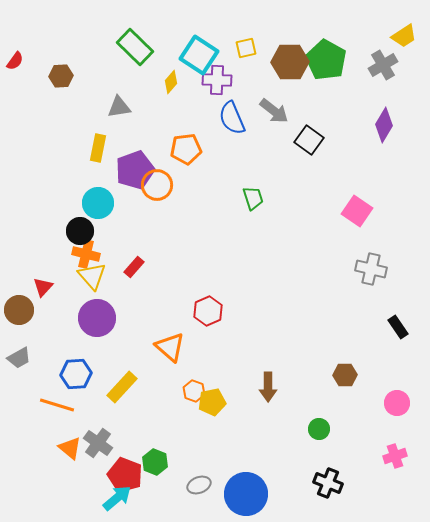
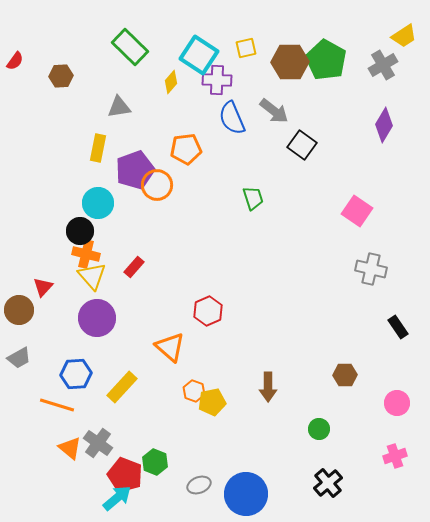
green rectangle at (135, 47): moved 5 px left
black square at (309, 140): moved 7 px left, 5 px down
black cross at (328, 483): rotated 28 degrees clockwise
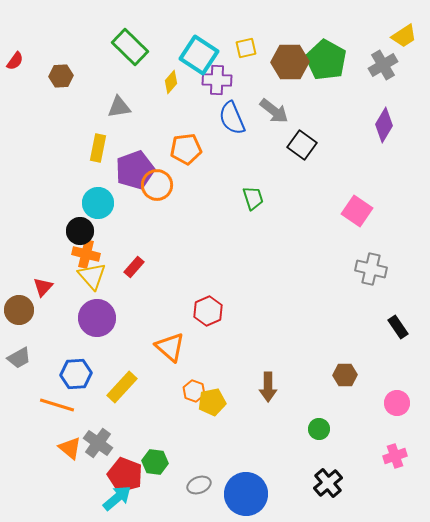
green hexagon at (155, 462): rotated 15 degrees counterclockwise
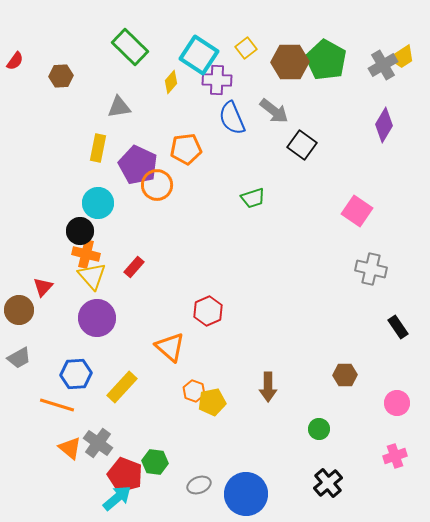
yellow trapezoid at (404, 36): moved 2 px left, 21 px down
yellow square at (246, 48): rotated 25 degrees counterclockwise
purple pentagon at (135, 170): moved 3 px right, 5 px up; rotated 27 degrees counterclockwise
green trapezoid at (253, 198): rotated 90 degrees clockwise
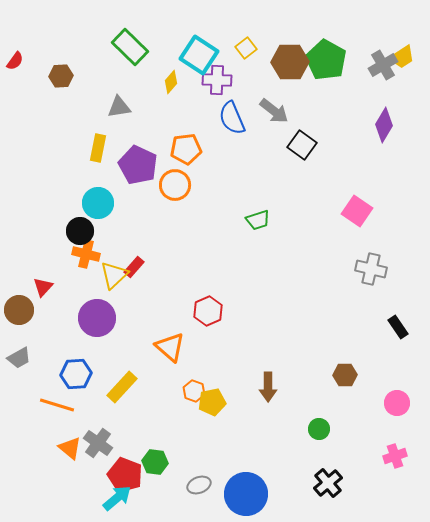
orange circle at (157, 185): moved 18 px right
green trapezoid at (253, 198): moved 5 px right, 22 px down
yellow triangle at (92, 276): moved 22 px right, 1 px up; rotated 28 degrees clockwise
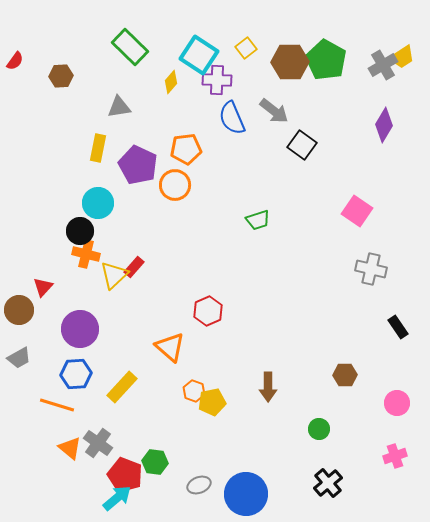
purple circle at (97, 318): moved 17 px left, 11 px down
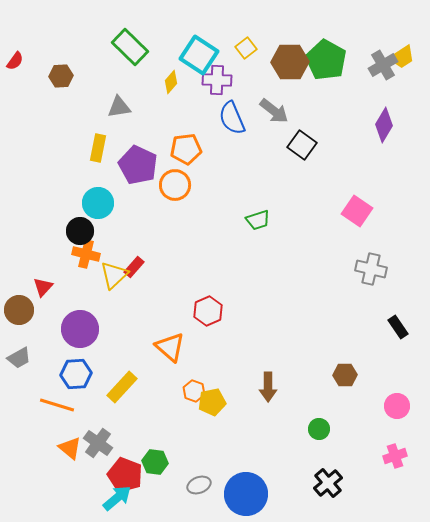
pink circle at (397, 403): moved 3 px down
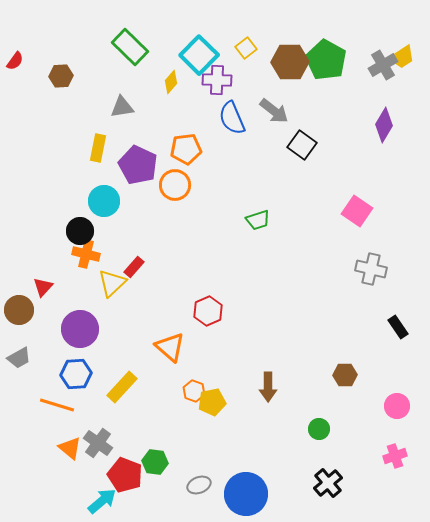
cyan square at (199, 55): rotated 12 degrees clockwise
gray triangle at (119, 107): moved 3 px right
cyan circle at (98, 203): moved 6 px right, 2 px up
yellow triangle at (114, 275): moved 2 px left, 8 px down
cyan arrow at (117, 498): moved 15 px left, 3 px down
